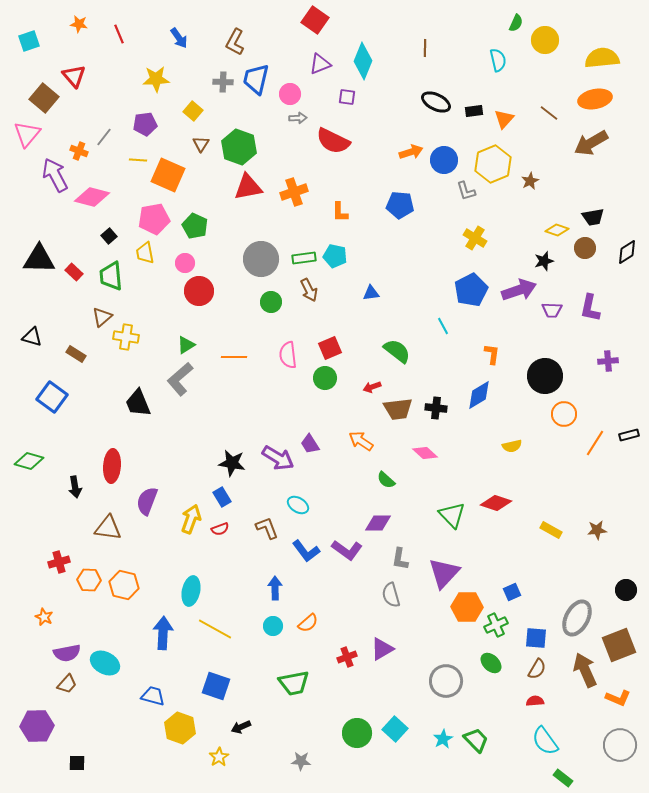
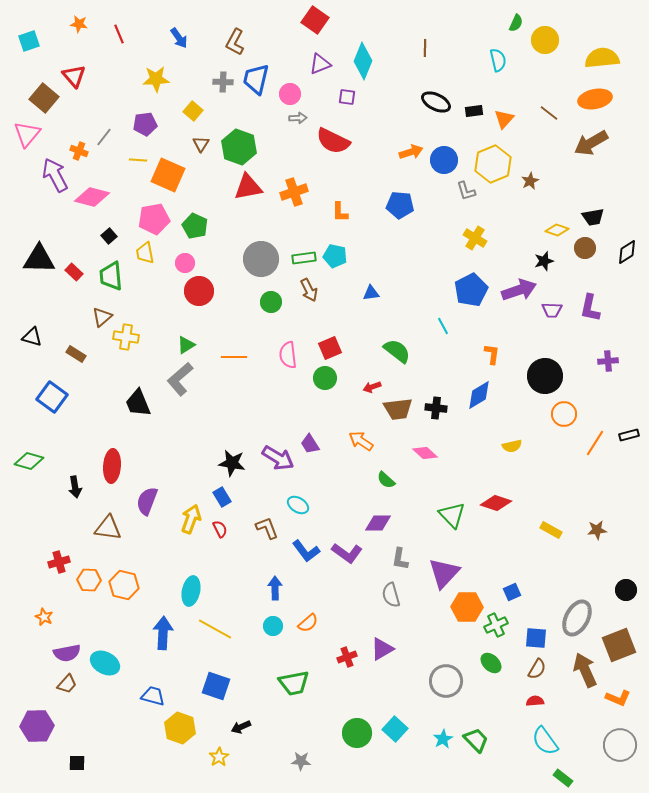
red semicircle at (220, 529): rotated 96 degrees counterclockwise
purple L-shape at (347, 550): moved 3 px down
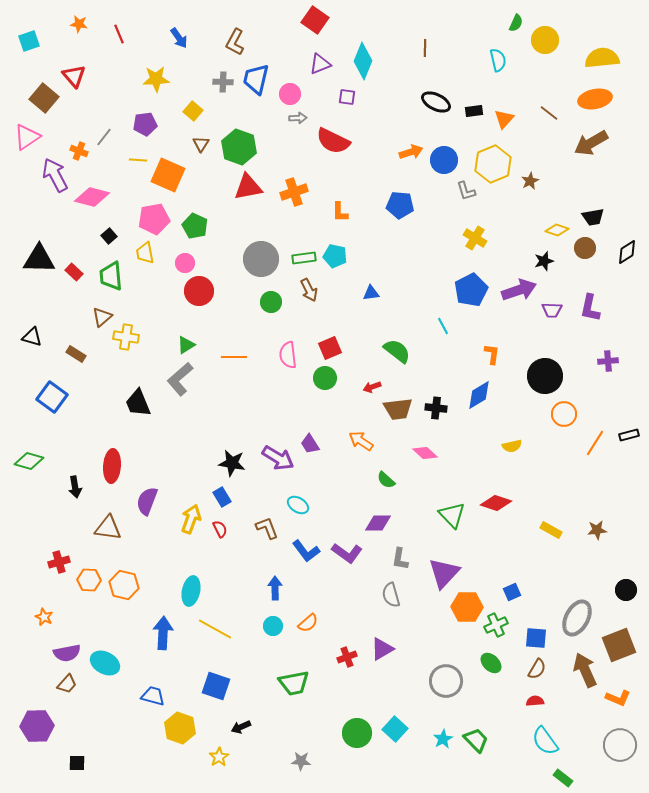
pink triangle at (27, 134): moved 3 px down; rotated 16 degrees clockwise
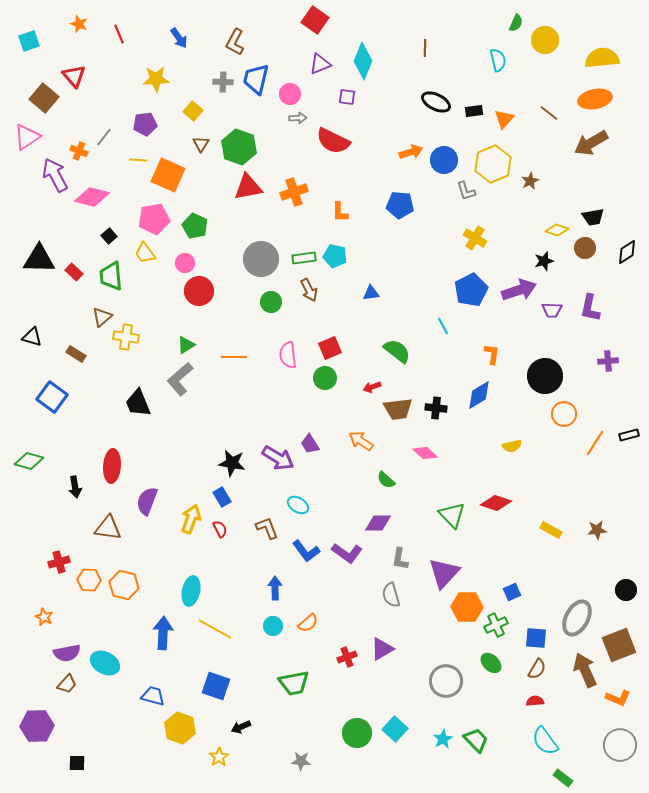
orange star at (79, 24): rotated 12 degrees clockwise
yellow trapezoid at (145, 253): rotated 25 degrees counterclockwise
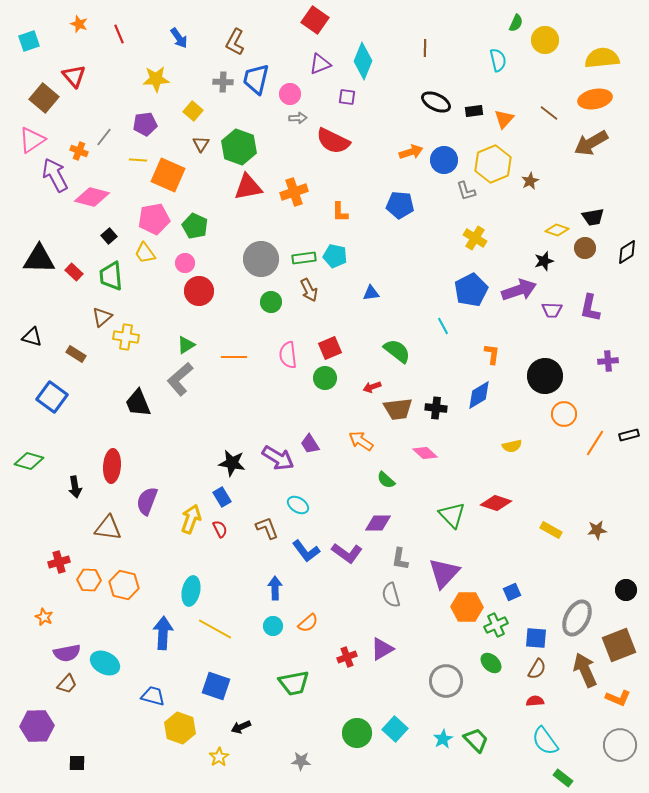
pink triangle at (27, 137): moved 5 px right, 3 px down
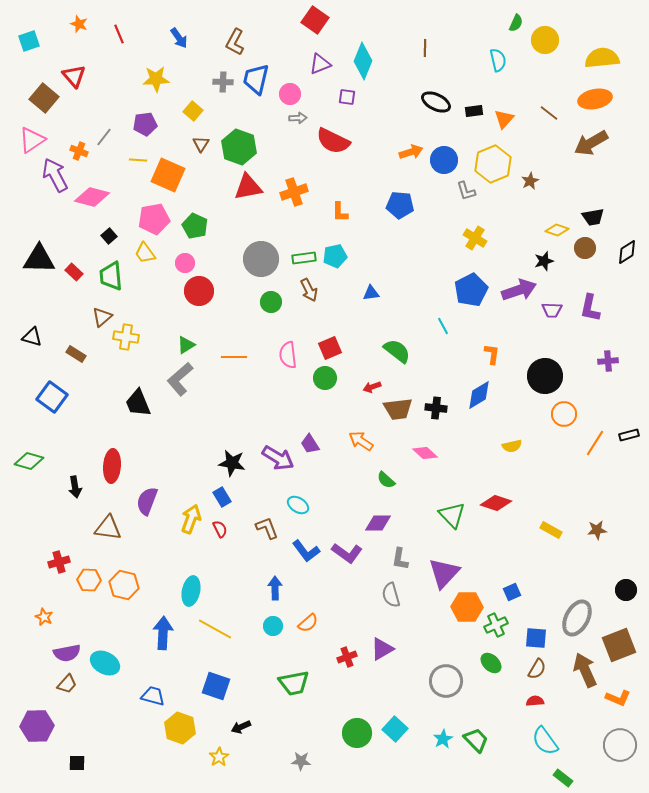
cyan pentagon at (335, 256): rotated 25 degrees counterclockwise
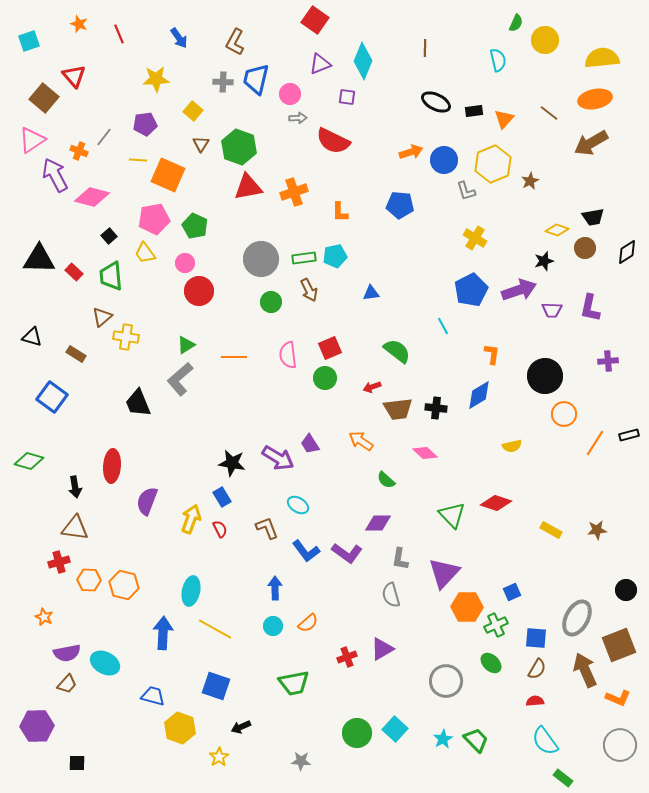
brown triangle at (108, 528): moved 33 px left
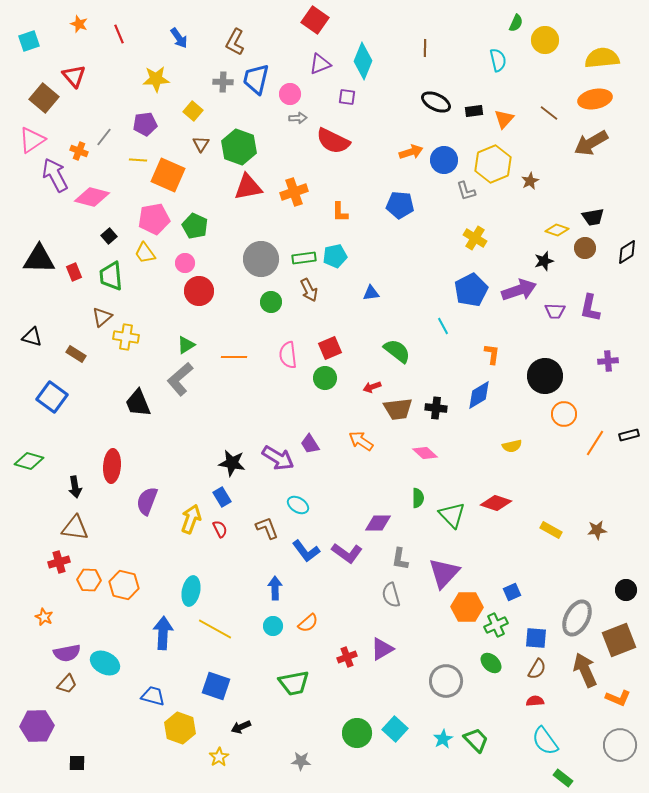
red rectangle at (74, 272): rotated 24 degrees clockwise
purple trapezoid at (552, 310): moved 3 px right, 1 px down
green semicircle at (386, 480): moved 32 px right, 18 px down; rotated 132 degrees counterclockwise
brown square at (619, 645): moved 5 px up
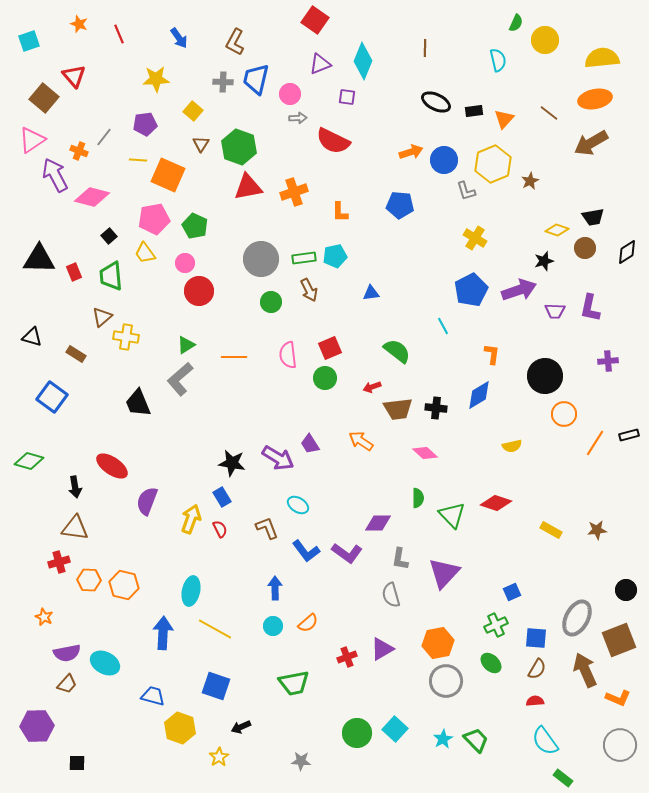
red ellipse at (112, 466): rotated 60 degrees counterclockwise
orange hexagon at (467, 607): moved 29 px left, 36 px down; rotated 12 degrees counterclockwise
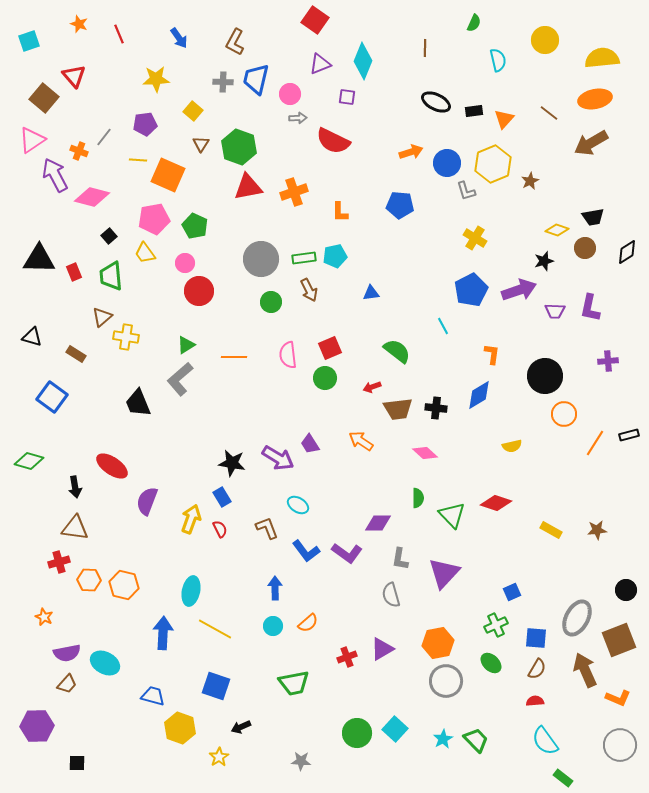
green semicircle at (516, 23): moved 42 px left
blue circle at (444, 160): moved 3 px right, 3 px down
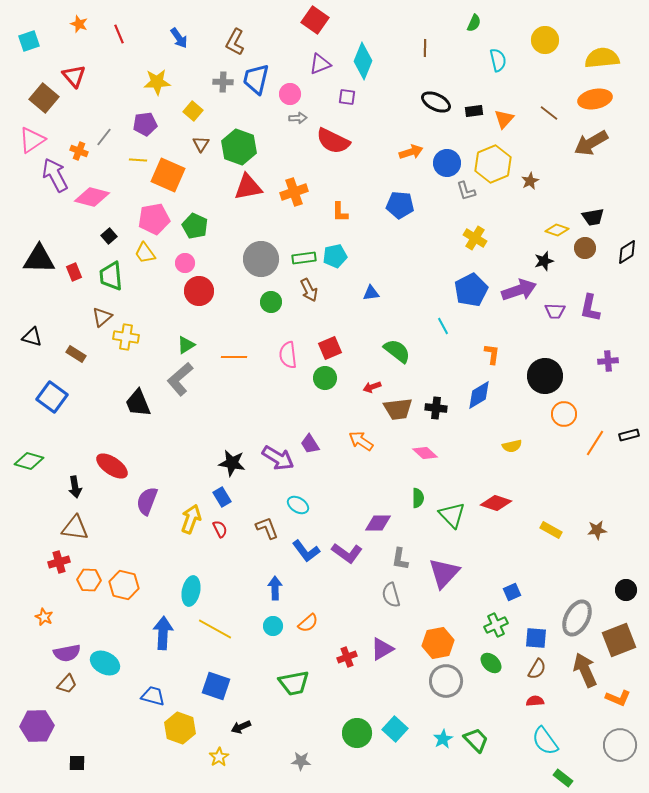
yellow star at (156, 79): moved 1 px right, 3 px down
